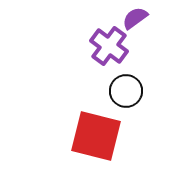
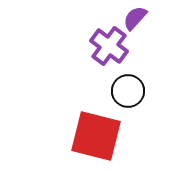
purple semicircle: rotated 12 degrees counterclockwise
black circle: moved 2 px right
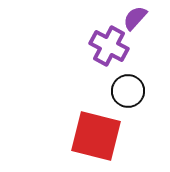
purple cross: rotated 9 degrees counterclockwise
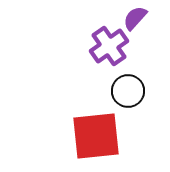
purple cross: rotated 27 degrees clockwise
red square: rotated 20 degrees counterclockwise
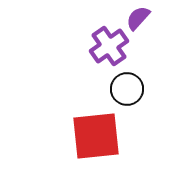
purple semicircle: moved 3 px right
black circle: moved 1 px left, 2 px up
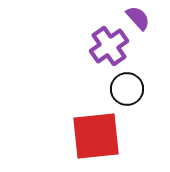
purple semicircle: rotated 96 degrees clockwise
